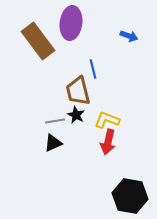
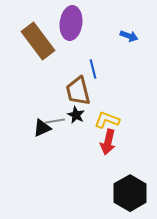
black triangle: moved 11 px left, 15 px up
black hexagon: moved 3 px up; rotated 20 degrees clockwise
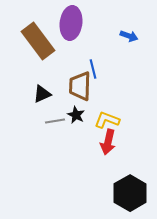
brown trapezoid: moved 2 px right, 5 px up; rotated 16 degrees clockwise
black triangle: moved 34 px up
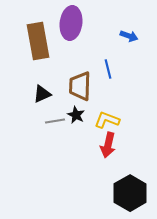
brown rectangle: rotated 27 degrees clockwise
blue line: moved 15 px right
red arrow: moved 3 px down
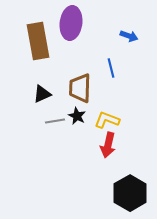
blue line: moved 3 px right, 1 px up
brown trapezoid: moved 2 px down
black star: moved 1 px right, 1 px down
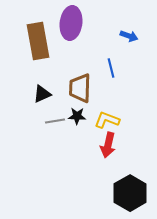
black star: rotated 24 degrees counterclockwise
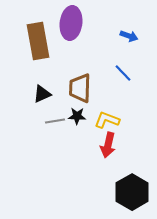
blue line: moved 12 px right, 5 px down; rotated 30 degrees counterclockwise
black hexagon: moved 2 px right, 1 px up
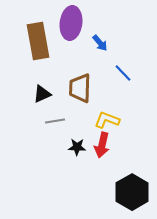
blue arrow: moved 29 px left, 7 px down; rotated 30 degrees clockwise
black star: moved 31 px down
red arrow: moved 6 px left
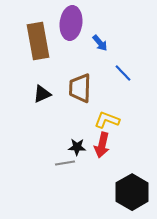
gray line: moved 10 px right, 42 px down
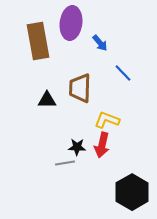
black triangle: moved 5 px right, 6 px down; rotated 24 degrees clockwise
